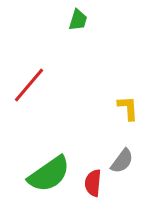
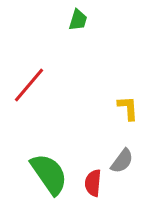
green semicircle: rotated 90 degrees counterclockwise
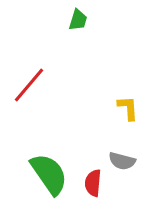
gray semicircle: rotated 68 degrees clockwise
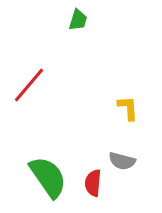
green semicircle: moved 1 px left, 3 px down
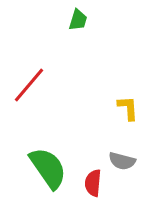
green semicircle: moved 9 px up
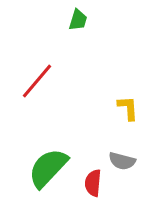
red line: moved 8 px right, 4 px up
green semicircle: rotated 102 degrees counterclockwise
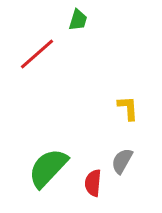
red line: moved 27 px up; rotated 9 degrees clockwise
gray semicircle: rotated 104 degrees clockwise
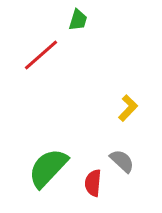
red line: moved 4 px right, 1 px down
yellow L-shape: rotated 48 degrees clockwise
gray semicircle: rotated 104 degrees clockwise
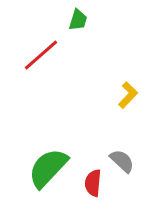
yellow L-shape: moved 13 px up
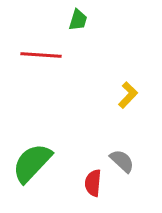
red line: rotated 45 degrees clockwise
green semicircle: moved 16 px left, 5 px up
